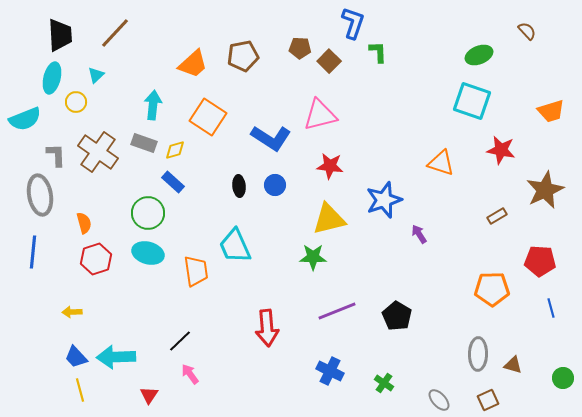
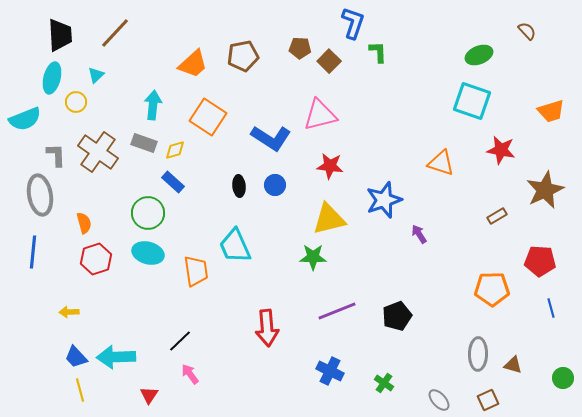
yellow arrow at (72, 312): moved 3 px left
black pentagon at (397, 316): rotated 20 degrees clockwise
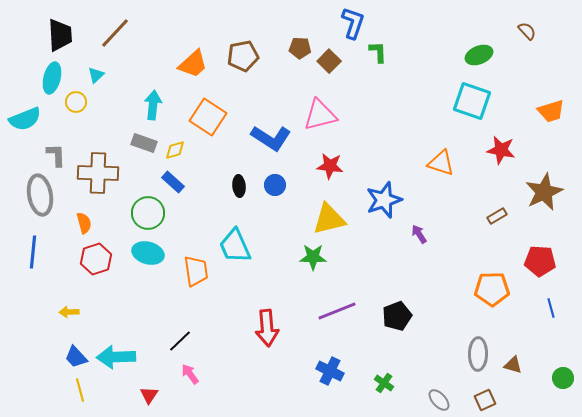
brown cross at (98, 152): moved 21 px down; rotated 33 degrees counterclockwise
brown star at (545, 190): moved 1 px left, 2 px down
brown square at (488, 400): moved 3 px left
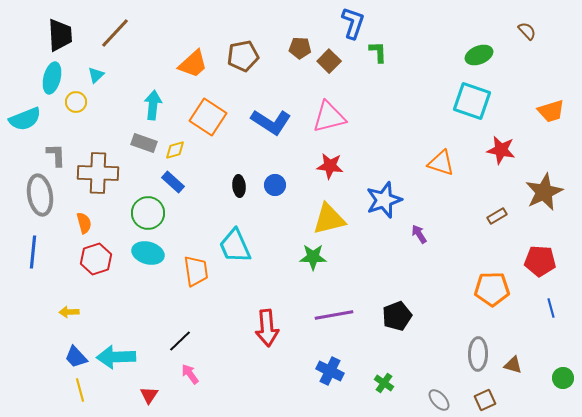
pink triangle at (320, 115): moved 9 px right, 2 px down
blue L-shape at (271, 138): moved 16 px up
purple line at (337, 311): moved 3 px left, 4 px down; rotated 12 degrees clockwise
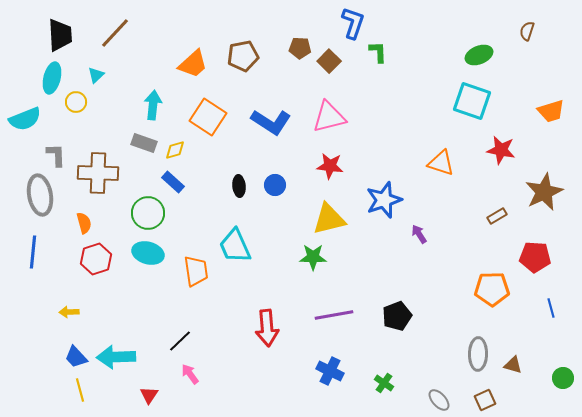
brown semicircle at (527, 31): rotated 120 degrees counterclockwise
red pentagon at (540, 261): moved 5 px left, 4 px up
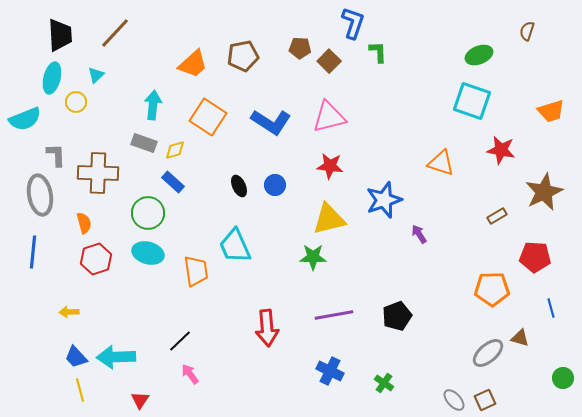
black ellipse at (239, 186): rotated 20 degrees counterclockwise
gray ellipse at (478, 354): moved 10 px right, 1 px up; rotated 48 degrees clockwise
brown triangle at (513, 365): moved 7 px right, 27 px up
red triangle at (149, 395): moved 9 px left, 5 px down
gray ellipse at (439, 400): moved 15 px right
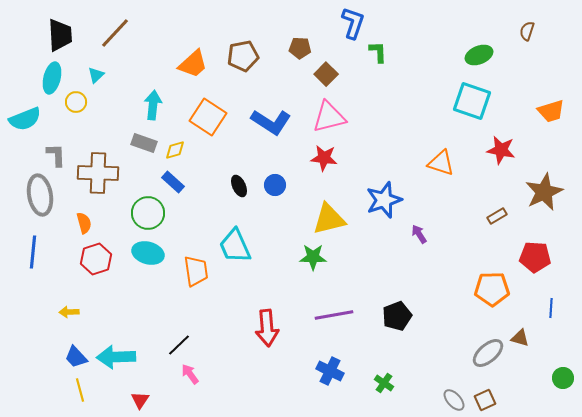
brown square at (329, 61): moved 3 px left, 13 px down
red star at (330, 166): moved 6 px left, 8 px up
blue line at (551, 308): rotated 18 degrees clockwise
black line at (180, 341): moved 1 px left, 4 px down
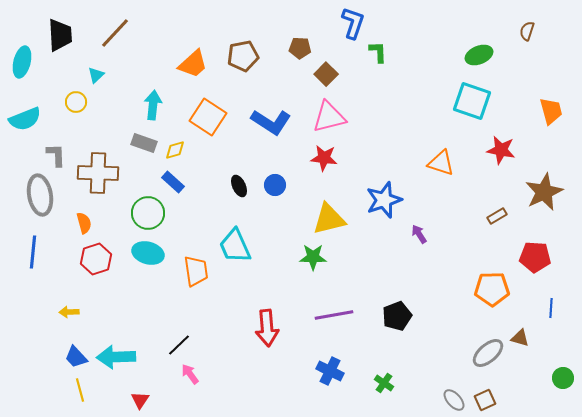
cyan ellipse at (52, 78): moved 30 px left, 16 px up
orange trapezoid at (551, 111): rotated 88 degrees counterclockwise
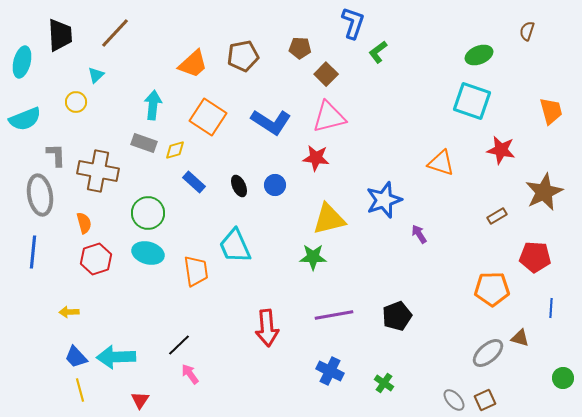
green L-shape at (378, 52): rotated 125 degrees counterclockwise
red star at (324, 158): moved 8 px left
brown cross at (98, 173): moved 2 px up; rotated 9 degrees clockwise
blue rectangle at (173, 182): moved 21 px right
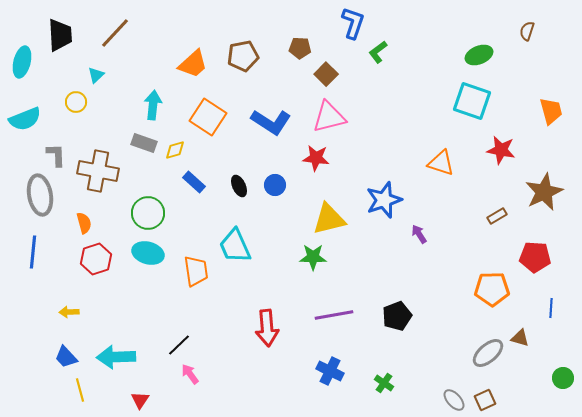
blue trapezoid at (76, 357): moved 10 px left
